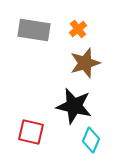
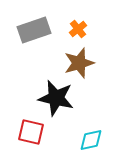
gray rectangle: rotated 28 degrees counterclockwise
brown star: moved 6 px left
black star: moved 18 px left, 8 px up
cyan diamond: rotated 55 degrees clockwise
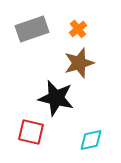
gray rectangle: moved 2 px left, 1 px up
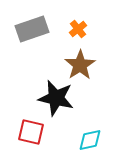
brown star: moved 1 px right, 2 px down; rotated 16 degrees counterclockwise
cyan diamond: moved 1 px left
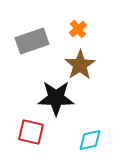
gray rectangle: moved 12 px down
black star: rotated 12 degrees counterclockwise
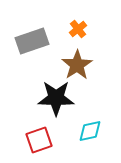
brown star: moved 3 px left
red square: moved 8 px right, 8 px down; rotated 32 degrees counterclockwise
cyan diamond: moved 9 px up
